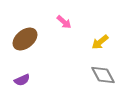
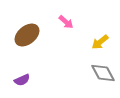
pink arrow: moved 2 px right
brown ellipse: moved 2 px right, 4 px up
gray diamond: moved 2 px up
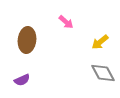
brown ellipse: moved 5 px down; rotated 45 degrees counterclockwise
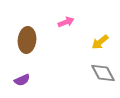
pink arrow: rotated 63 degrees counterclockwise
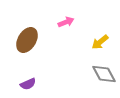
brown ellipse: rotated 25 degrees clockwise
gray diamond: moved 1 px right, 1 px down
purple semicircle: moved 6 px right, 4 px down
